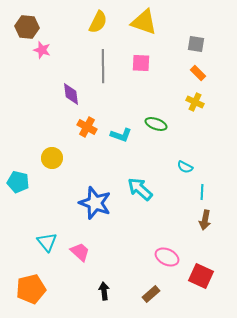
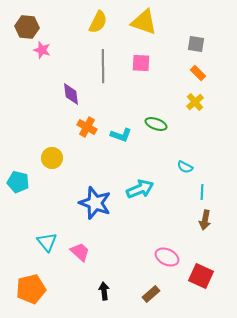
yellow cross: rotated 24 degrees clockwise
cyan arrow: rotated 116 degrees clockwise
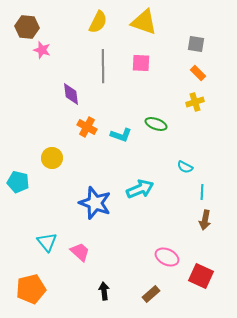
yellow cross: rotated 24 degrees clockwise
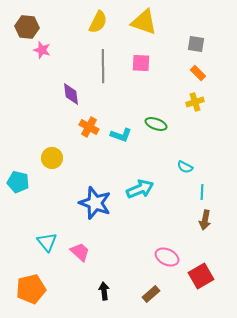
orange cross: moved 2 px right
red square: rotated 35 degrees clockwise
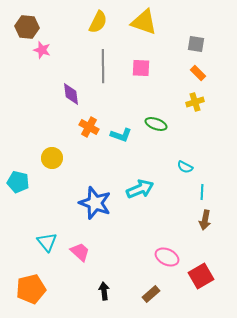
pink square: moved 5 px down
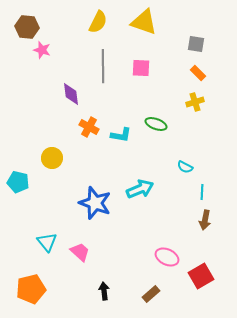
cyan L-shape: rotated 10 degrees counterclockwise
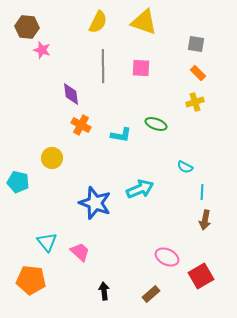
orange cross: moved 8 px left, 2 px up
orange pentagon: moved 9 px up; rotated 20 degrees clockwise
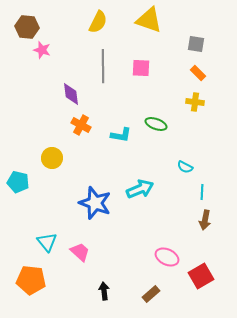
yellow triangle: moved 5 px right, 2 px up
yellow cross: rotated 24 degrees clockwise
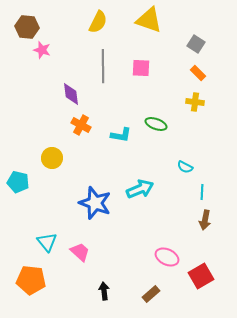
gray square: rotated 24 degrees clockwise
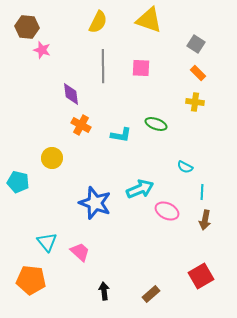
pink ellipse: moved 46 px up
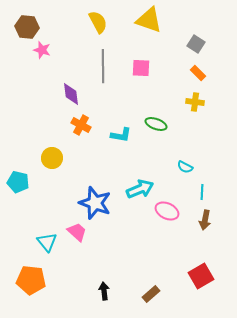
yellow semicircle: rotated 55 degrees counterclockwise
pink trapezoid: moved 3 px left, 20 px up
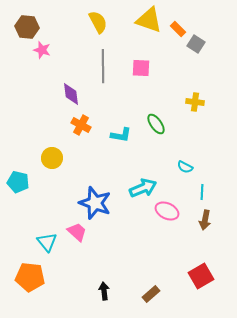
orange rectangle: moved 20 px left, 44 px up
green ellipse: rotated 35 degrees clockwise
cyan arrow: moved 3 px right, 1 px up
orange pentagon: moved 1 px left, 3 px up
